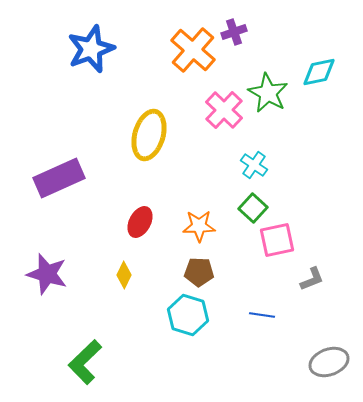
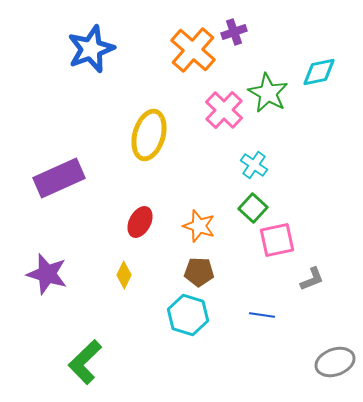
orange star: rotated 20 degrees clockwise
gray ellipse: moved 6 px right
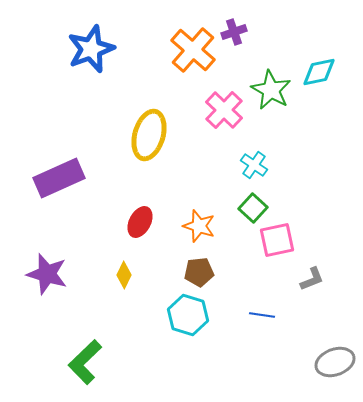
green star: moved 3 px right, 3 px up
brown pentagon: rotated 8 degrees counterclockwise
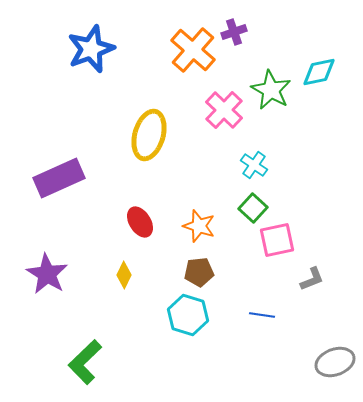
red ellipse: rotated 60 degrees counterclockwise
purple star: rotated 15 degrees clockwise
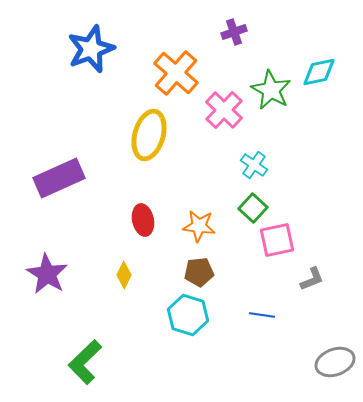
orange cross: moved 17 px left, 23 px down
red ellipse: moved 3 px right, 2 px up; rotated 20 degrees clockwise
orange star: rotated 12 degrees counterclockwise
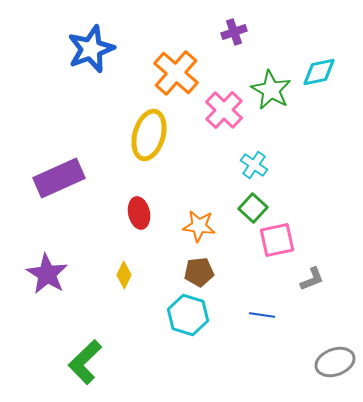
red ellipse: moved 4 px left, 7 px up
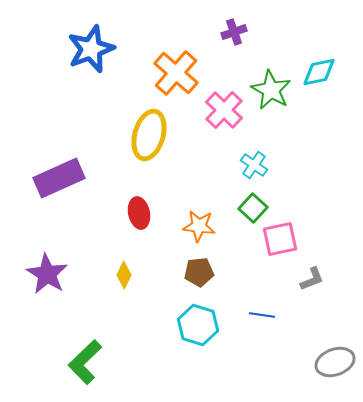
pink square: moved 3 px right, 1 px up
cyan hexagon: moved 10 px right, 10 px down
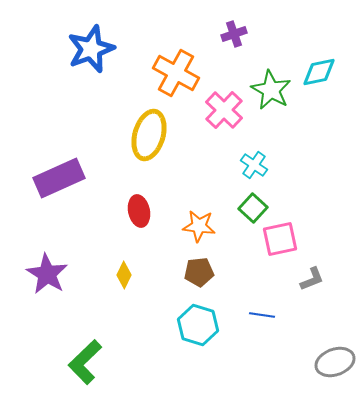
purple cross: moved 2 px down
orange cross: rotated 12 degrees counterclockwise
red ellipse: moved 2 px up
